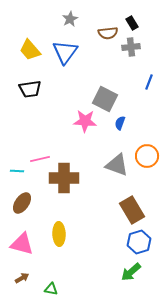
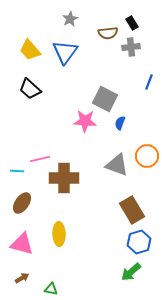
black trapezoid: rotated 50 degrees clockwise
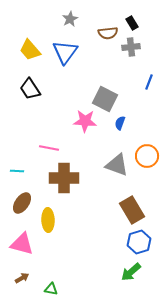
black trapezoid: rotated 15 degrees clockwise
pink line: moved 9 px right, 11 px up; rotated 24 degrees clockwise
yellow ellipse: moved 11 px left, 14 px up
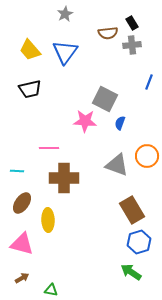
gray star: moved 5 px left, 5 px up
gray cross: moved 1 px right, 2 px up
black trapezoid: rotated 70 degrees counterclockwise
pink line: rotated 12 degrees counterclockwise
green arrow: rotated 75 degrees clockwise
green triangle: moved 1 px down
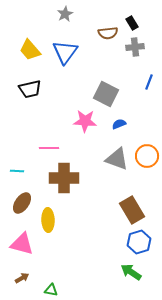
gray cross: moved 3 px right, 2 px down
gray square: moved 1 px right, 5 px up
blue semicircle: moved 1 px left, 1 px down; rotated 48 degrees clockwise
gray triangle: moved 6 px up
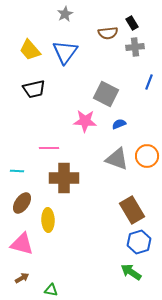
black trapezoid: moved 4 px right
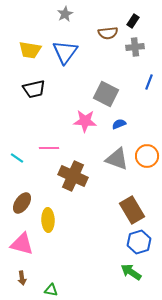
black rectangle: moved 1 px right, 2 px up; rotated 64 degrees clockwise
yellow trapezoid: rotated 40 degrees counterclockwise
cyan line: moved 13 px up; rotated 32 degrees clockwise
brown cross: moved 9 px right, 2 px up; rotated 24 degrees clockwise
brown arrow: rotated 112 degrees clockwise
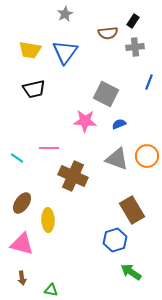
blue hexagon: moved 24 px left, 2 px up
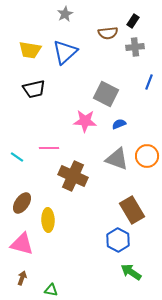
blue triangle: rotated 12 degrees clockwise
cyan line: moved 1 px up
blue hexagon: moved 3 px right; rotated 15 degrees counterclockwise
brown arrow: rotated 152 degrees counterclockwise
